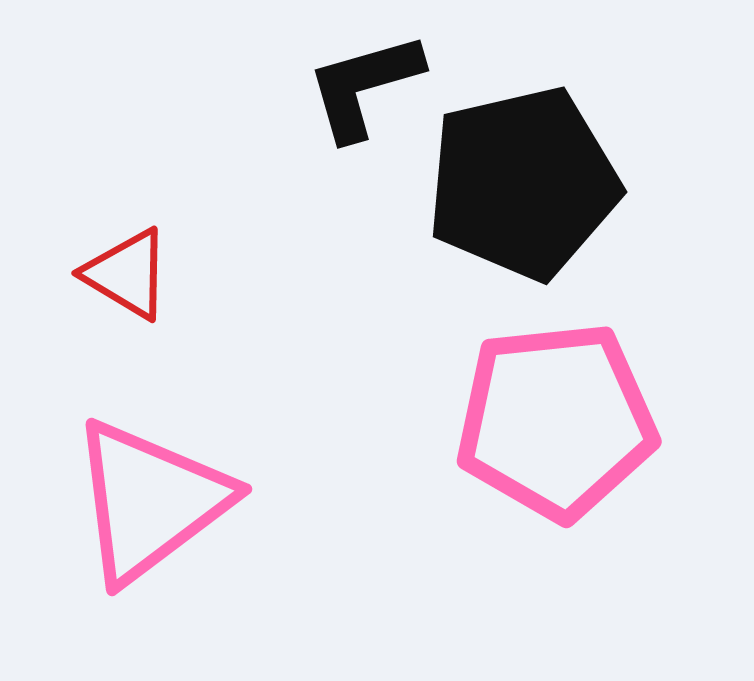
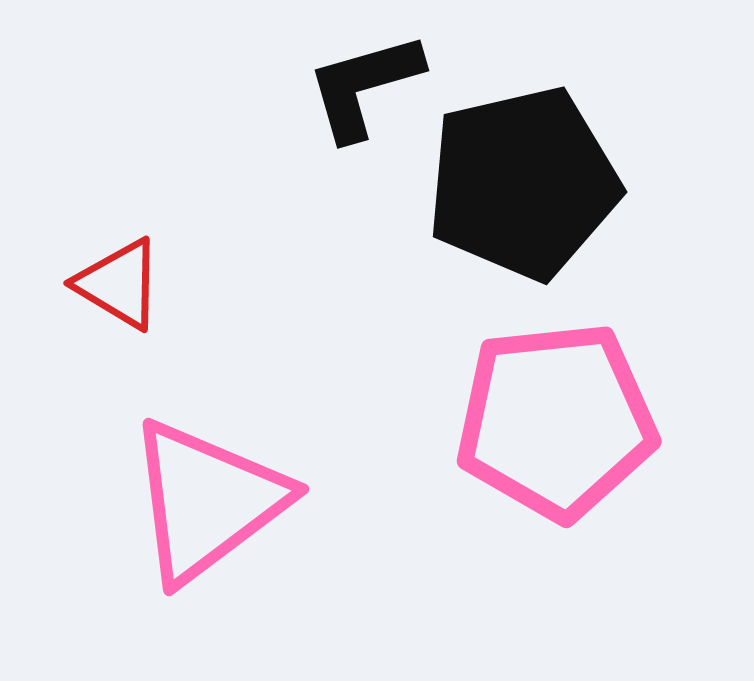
red triangle: moved 8 px left, 10 px down
pink triangle: moved 57 px right
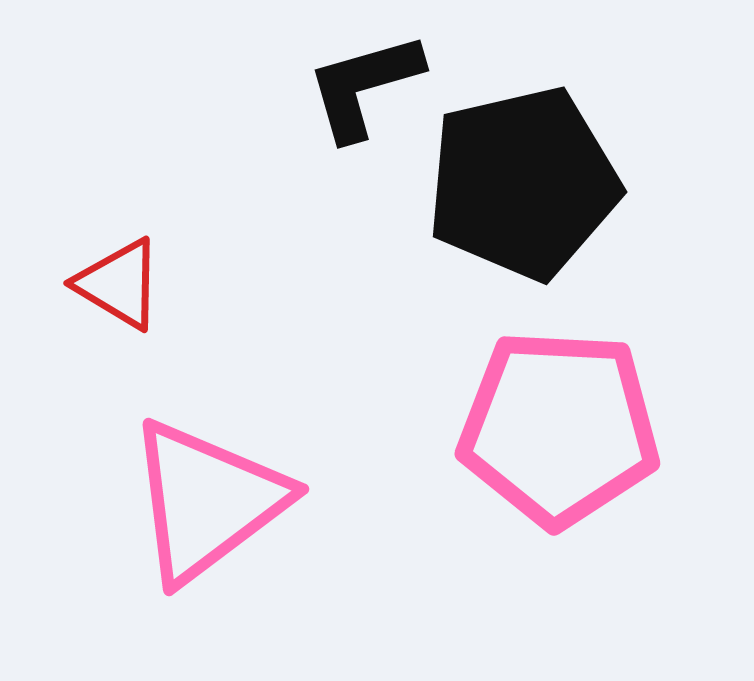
pink pentagon: moved 3 px right, 7 px down; rotated 9 degrees clockwise
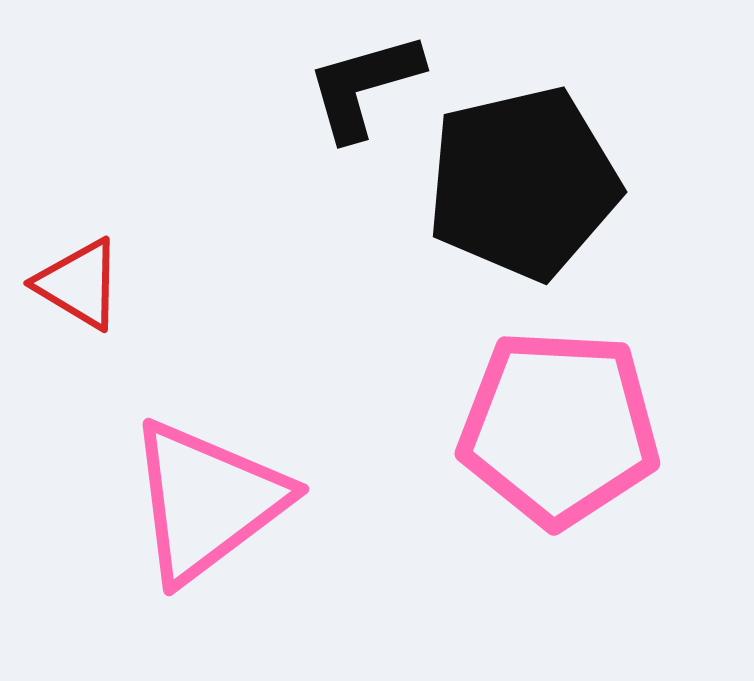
red triangle: moved 40 px left
